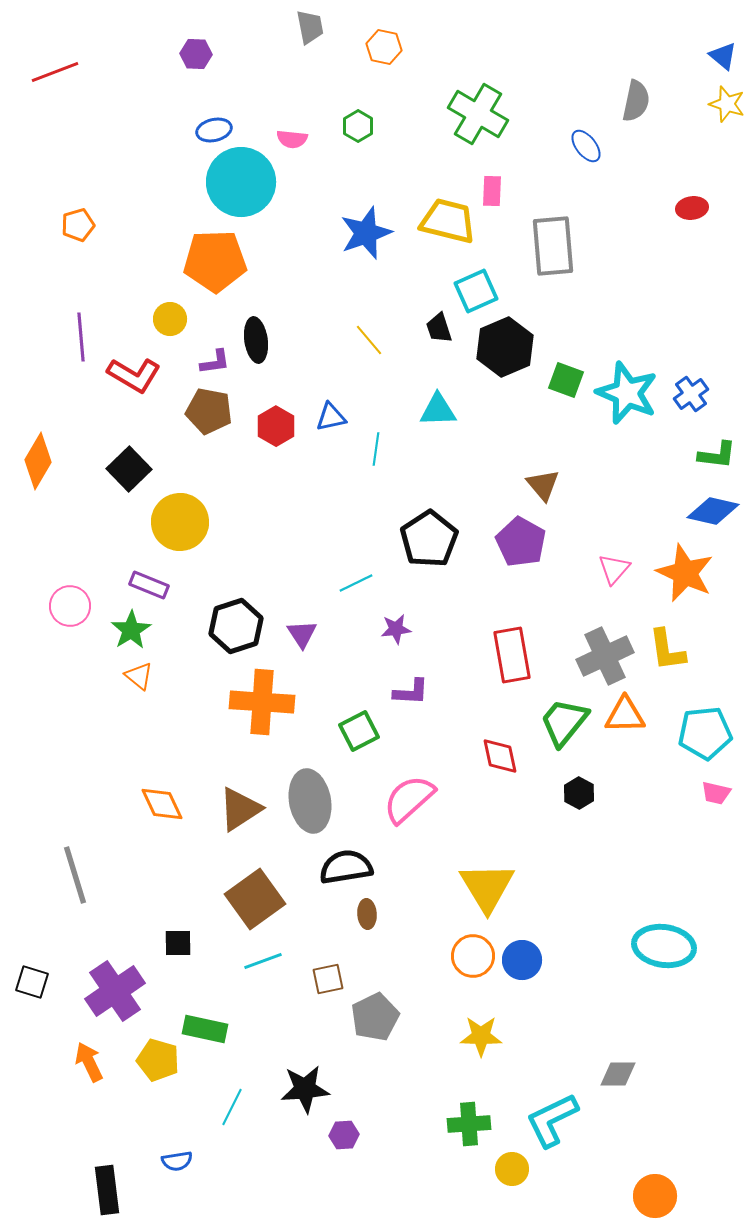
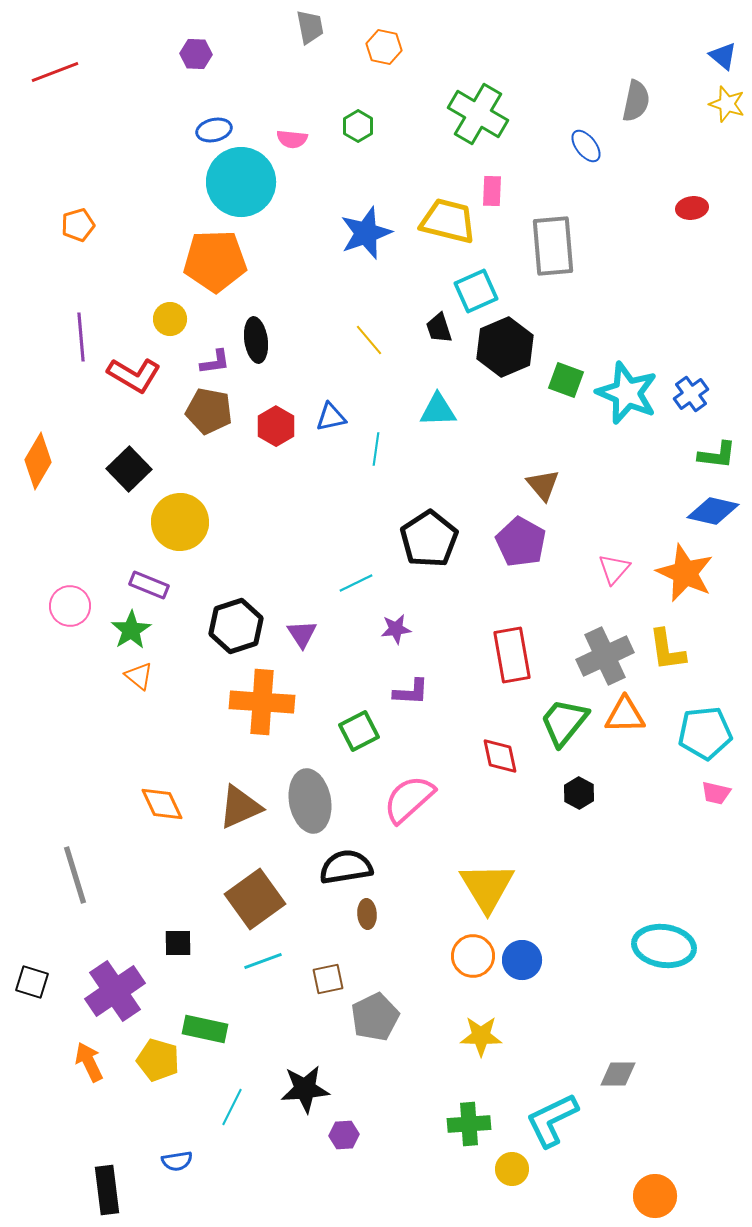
brown triangle at (240, 809): moved 2 px up; rotated 9 degrees clockwise
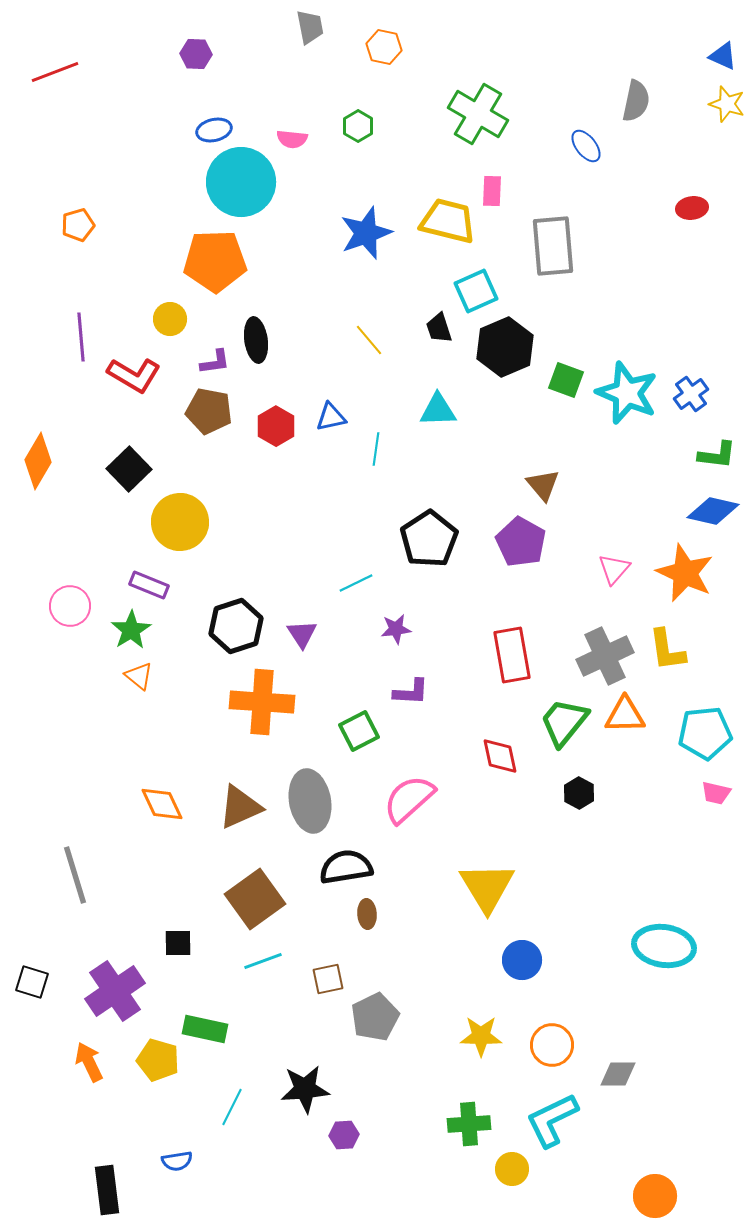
blue triangle at (723, 56): rotated 16 degrees counterclockwise
orange circle at (473, 956): moved 79 px right, 89 px down
